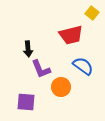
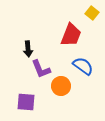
red trapezoid: rotated 55 degrees counterclockwise
orange circle: moved 1 px up
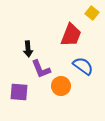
purple square: moved 7 px left, 10 px up
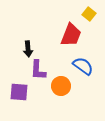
yellow square: moved 3 px left, 1 px down
purple L-shape: moved 3 px left, 1 px down; rotated 25 degrees clockwise
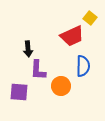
yellow square: moved 1 px right, 4 px down
red trapezoid: moved 1 px right, 1 px down; rotated 45 degrees clockwise
blue semicircle: rotated 55 degrees clockwise
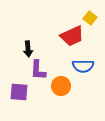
blue semicircle: rotated 90 degrees clockwise
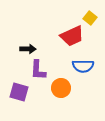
black arrow: rotated 84 degrees counterclockwise
orange circle: moved 2 px down
purple square: rotated 12 degrees clockwise
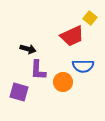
black arrow: rotated 14 degrees clockwise
orange circle: moved 2 px right, 6 px up
